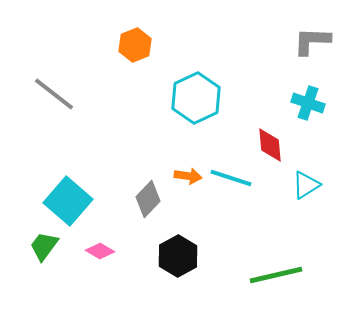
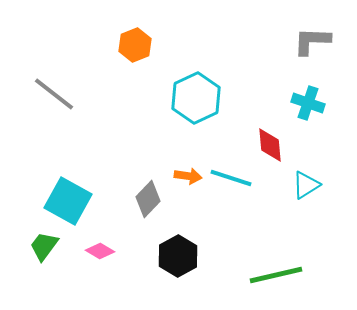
cyan square: rotated 12 degrees counterclockwise
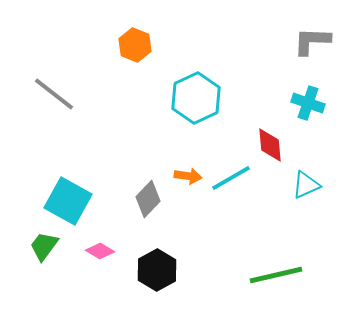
orange hexagon: rotated 16 degrees counterclockwise
cyan line: rotated 48 degrees counterclockwise
cyan triangle: rotated 8 degrees clockwise
black hexagon: moved 21 px left, 14 px down
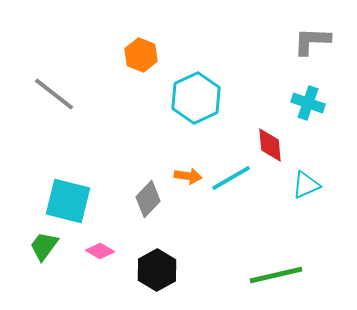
orange hexagon: moved 6 px right, 10 px down
cyan square: rotated 15 degrees counterclockwise
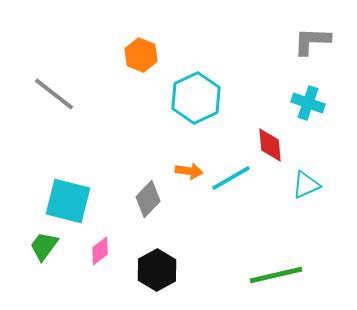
orange arrow: moved 1 px right, 5 px up
pink diamond: rotated 68 degrees counterclockwise
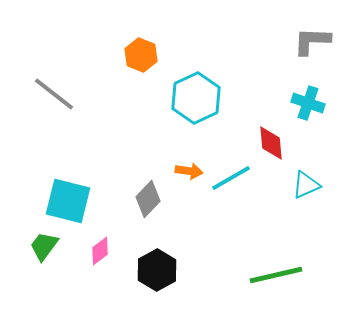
red diamond: moved 1 px right, 2 px up
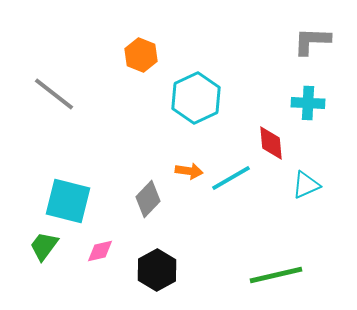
cyan cross: rotated 16 degrees counterclockwise
pink diamond: rotated 24 degrees clockwise
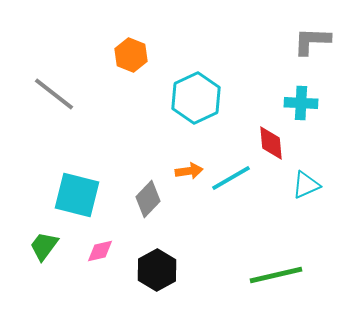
orange hexagon: moved 10 px left
cyan cross: moved 7 px left
orange arrow: rotated 16 degrees counterclockwise
cyan square: moved 9 px right, 6 px up
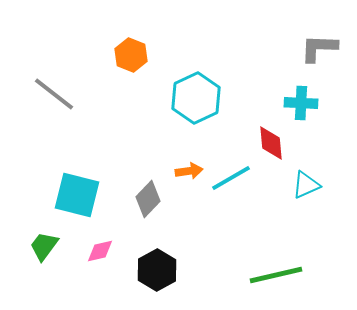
gray L-shape: moved 7 px right, 7 px down
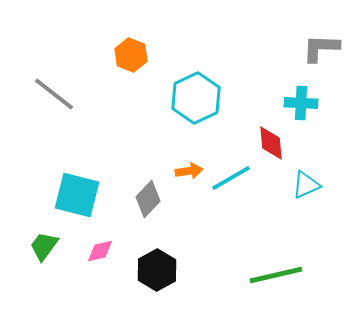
gray L-shape: moved 2 px right
